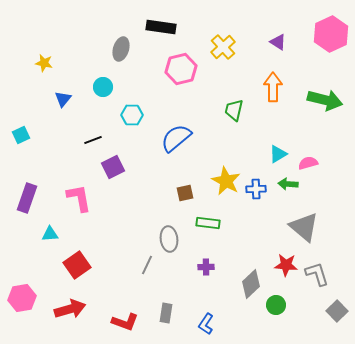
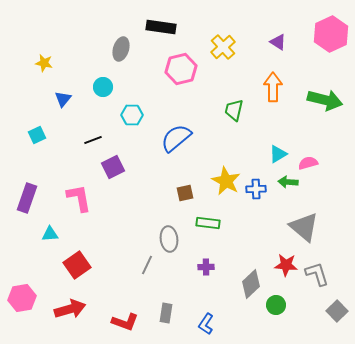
cyan square at (21, 135): moved 16 px right
green arrow at (288, 184): moved 2 px up
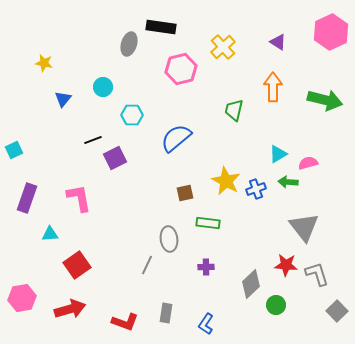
pink hexagon at (331, 34): moved 2 px up
gray ellipse at (121, 49): moved 8 px right, 5 px up
cyan square at (37, 135): moved 23 px left, 15 px down
purple square at (113, 167): moved 2 px right, 9 px up
blue cross at (256, 189): rotated 18 degrees counterclockwise
gray triangle at (304, 227): rotated 12 degrees clockwise
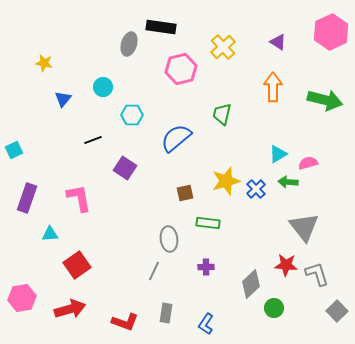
green trapezoid at (234, 110): moved 12 px left, 4 px down
purple square at (115, 158): moved 10 px right, 10 px down; rotated 30 degrees counterclockwise
yellow star at (226, 181): rotated 28 degrees clockwise
blue cross at (256, 189): rotated 24 degrees counterclockwise
gray line at (147, 265): moved 7 px right, 6 px down
green circle at (276, 305): moved 2 px left, 3 px down
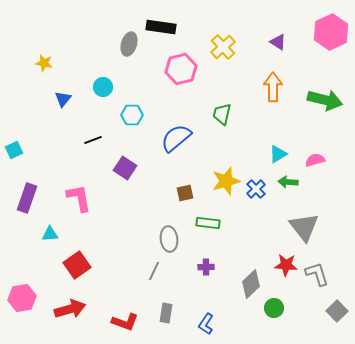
pink semicircle at (308, 163): moved 7 px right, 3 px up
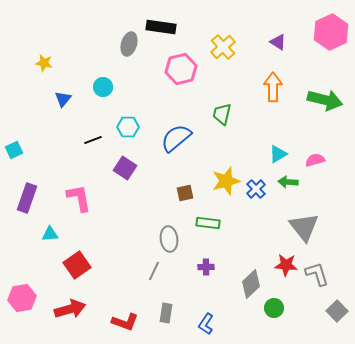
cyan hexagon at (132, 115): moved 4 px left, 12 px down
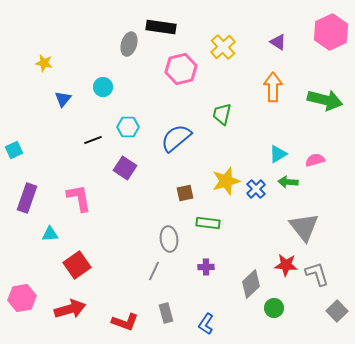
gray rectangle at (166, 313): rotated 24 degrees counterclockwise
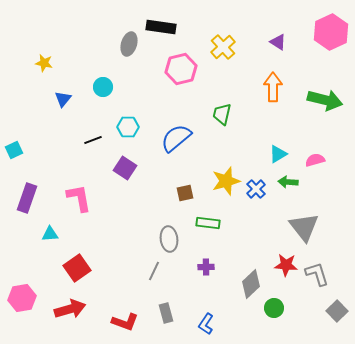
red square at (77, 265): moved 3 px down
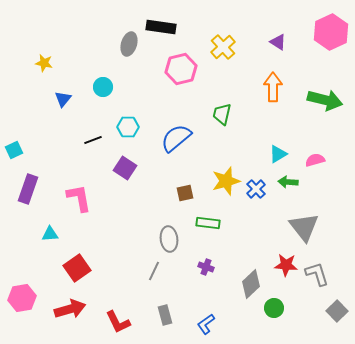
purple rectangle at (27, 198): moved 1 px right, 9 px up
purple cross at (206, 267): rotated 21 degrees clockwise
gray rectangle at (166, 313): moved 1 px left, 2 px down
red L-shape at (125, 322): moved 7 px left; rotated 44 degrees clockwise
blue L-shape at (206, 324): rotated 20 degrees clockwise
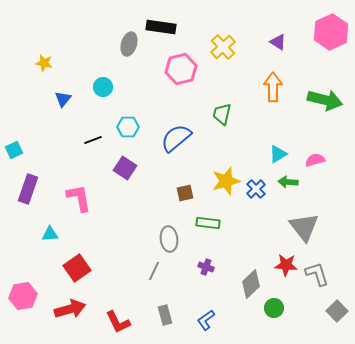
pink hexagon at (22, 298): moved 1 px right, 2 px up
blue L-shape at (206, 324): moved 4 px up
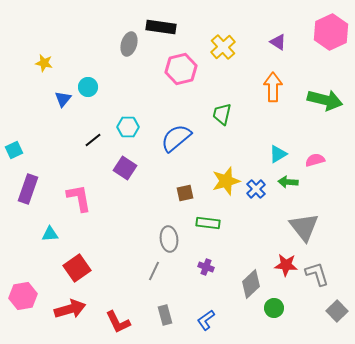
cyan circle at (103, 87): moved 15 px left
black line at (93, 140): rotated 18 degrees counterclockwise
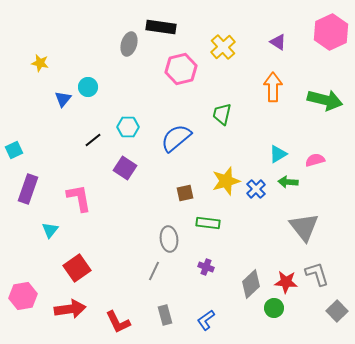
yellow star at (44, 63): moved 4 px left
cyan triangle at (50, 234): moved 4 px up; rotated 48 degrees counterclockwise
red star at (286, 265): moved 17 px down
red arrow at (70, 309): rotated 8 degrees clockwise
